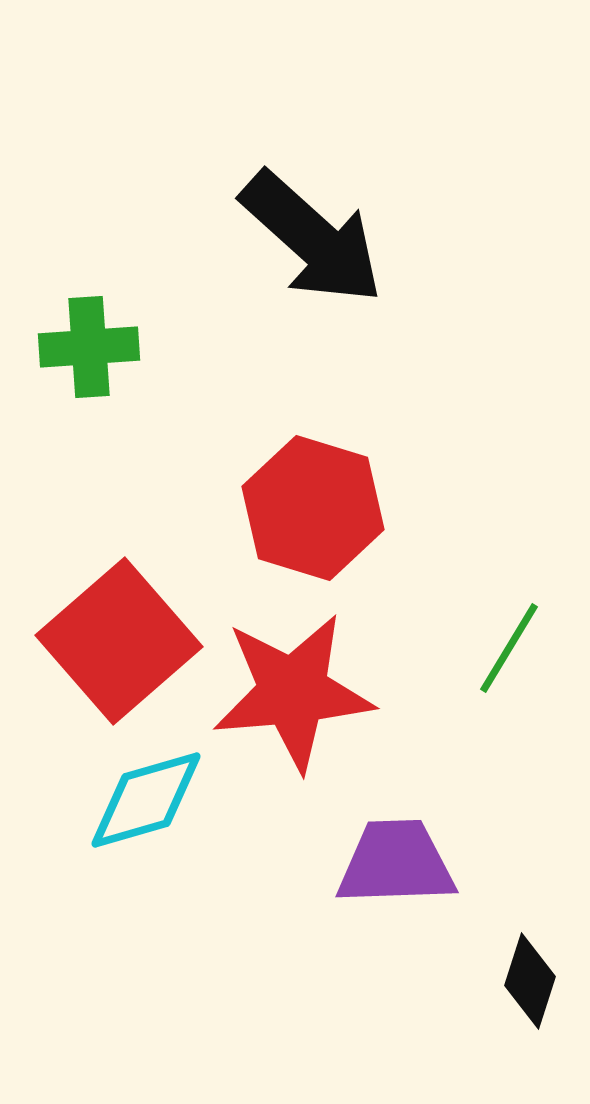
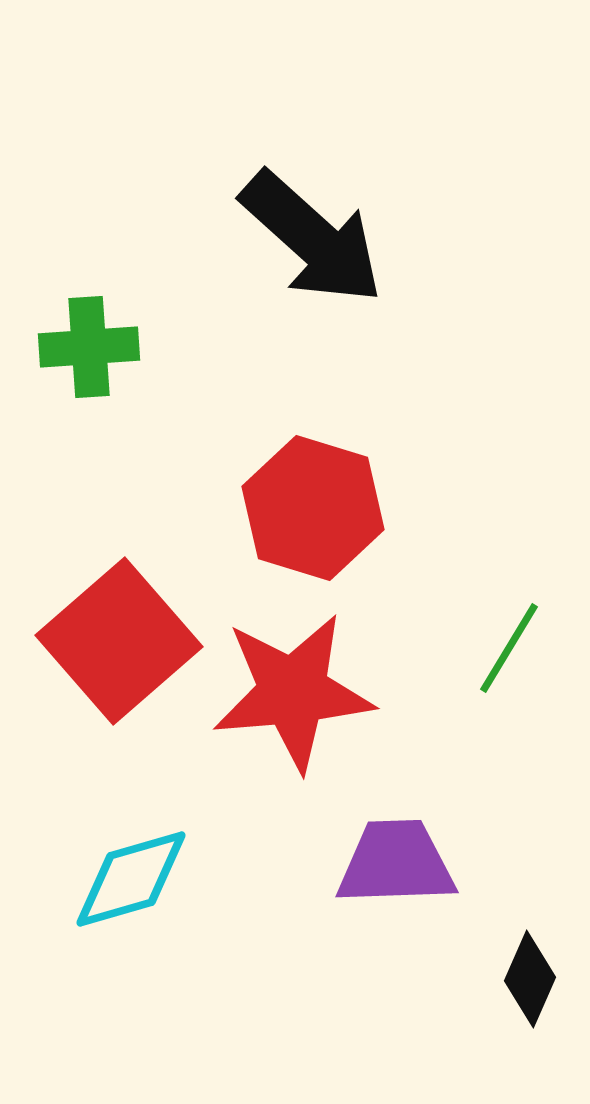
cyan diamond: moved 15 px left, 79 px down
black diamond: moved 2 px up; rotated 6 degrees clockwise
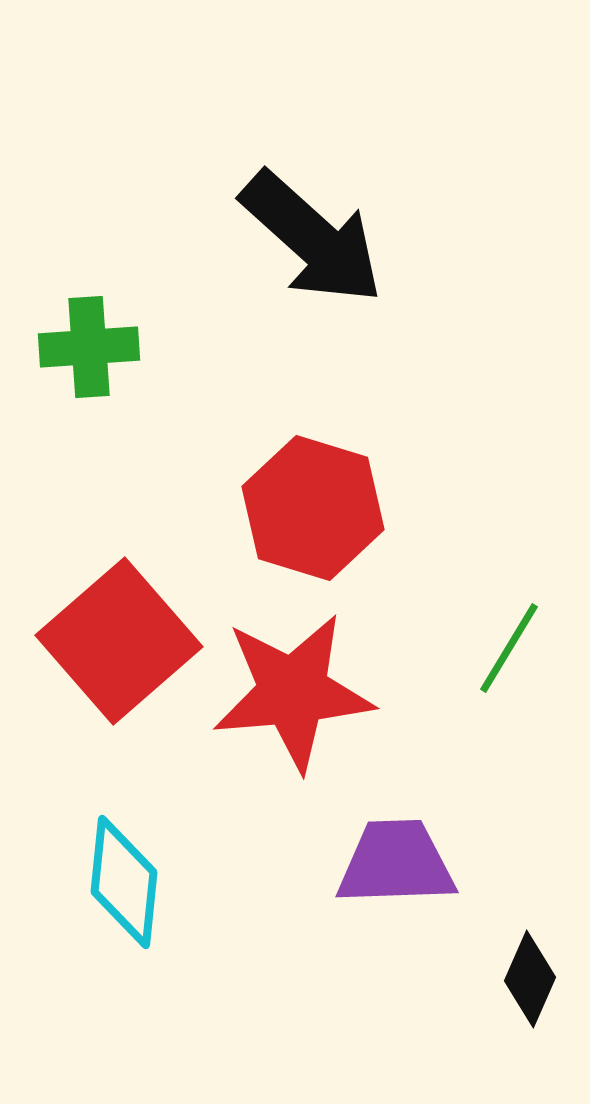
cyan diamond: moved 7 px left, 3 px down; rotated 68 degrees counterclockwise
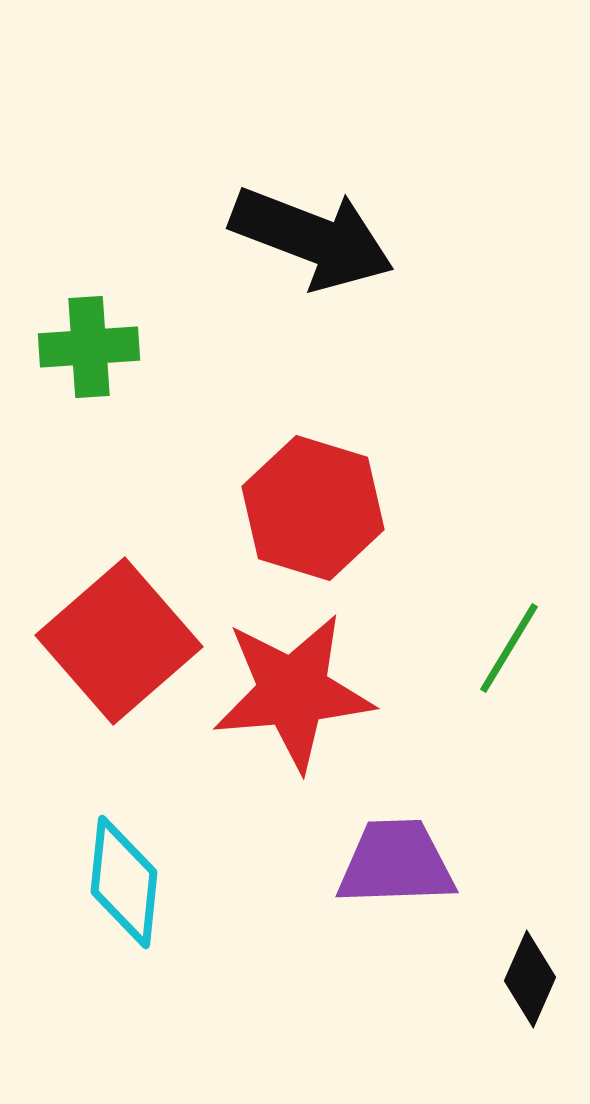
black arrow: rotated 21 degrees counterclockwise
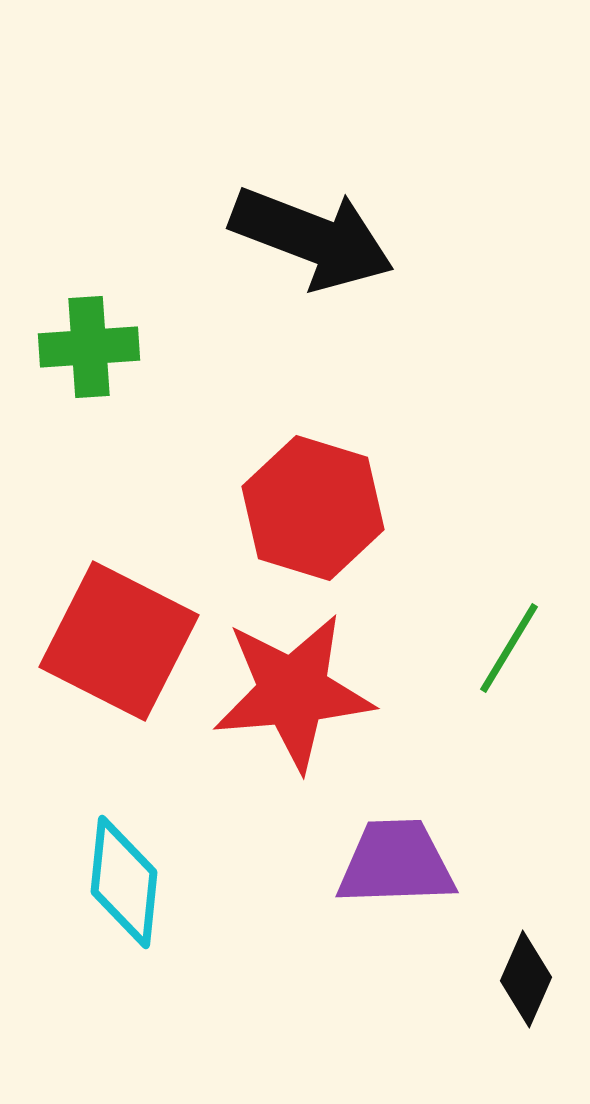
red square: rotated 22 degrees counterclockwise
black diamond: moved 4 px left
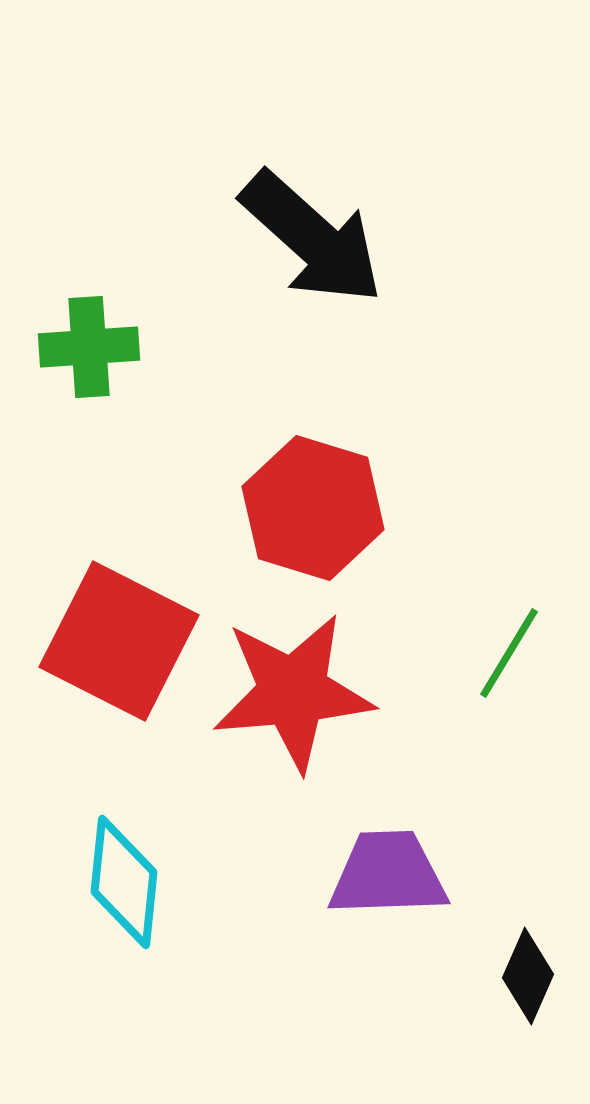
black arrow: rotated 21 degrees clockwise
green line: moved 5 px down
purple trapezoid: moved 8 px left, 11 px down
black diamond: moved 2 px right, 3 px up
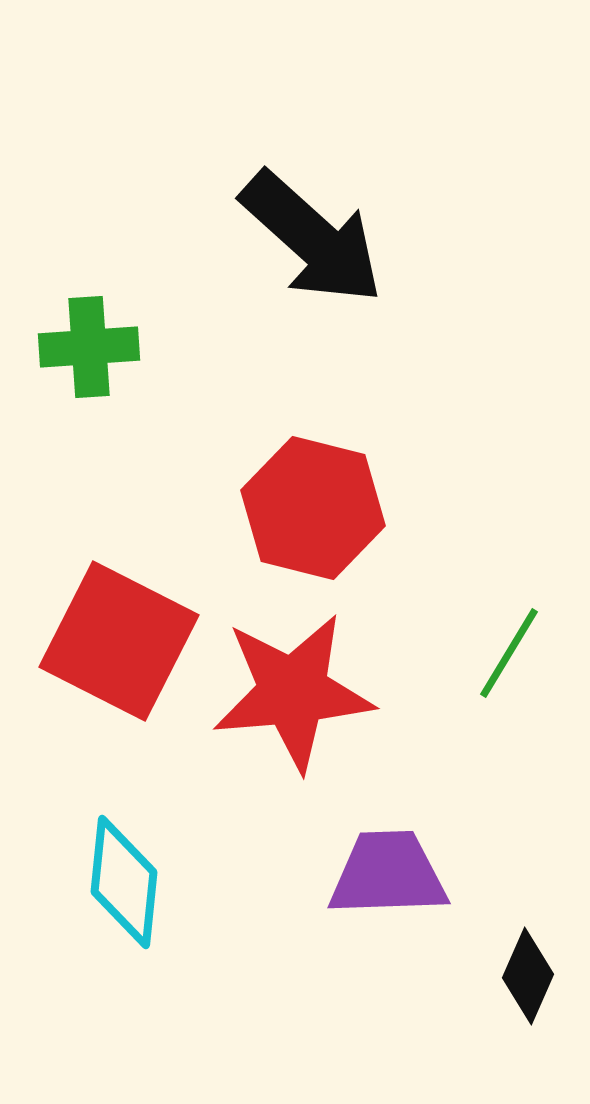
red hexagon: rotated 3 degrees counterclockwise
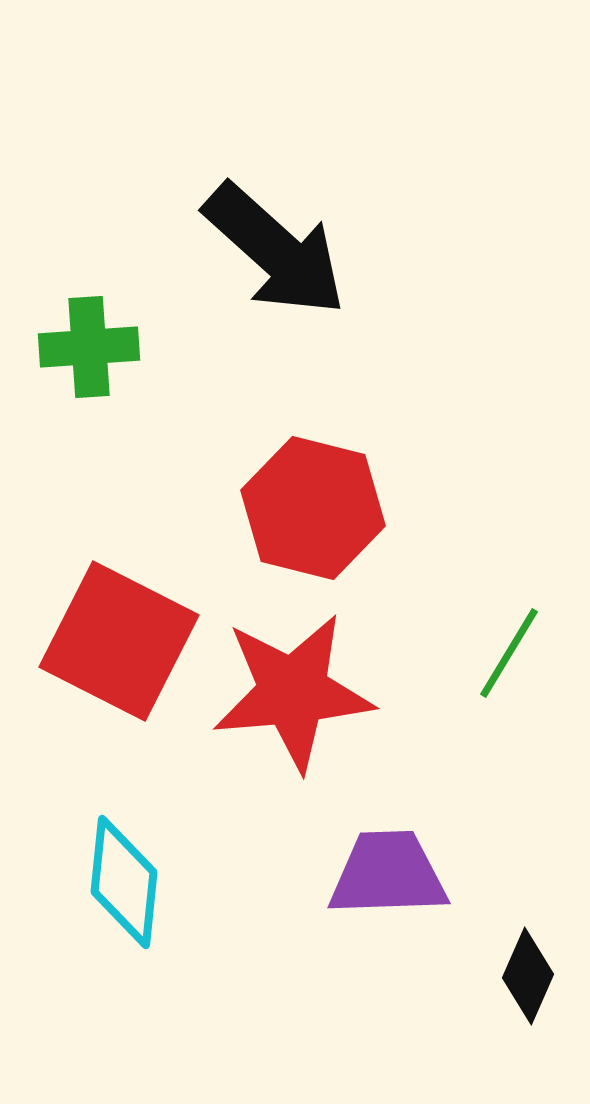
black arrow: moved 37 px left, 12 px down
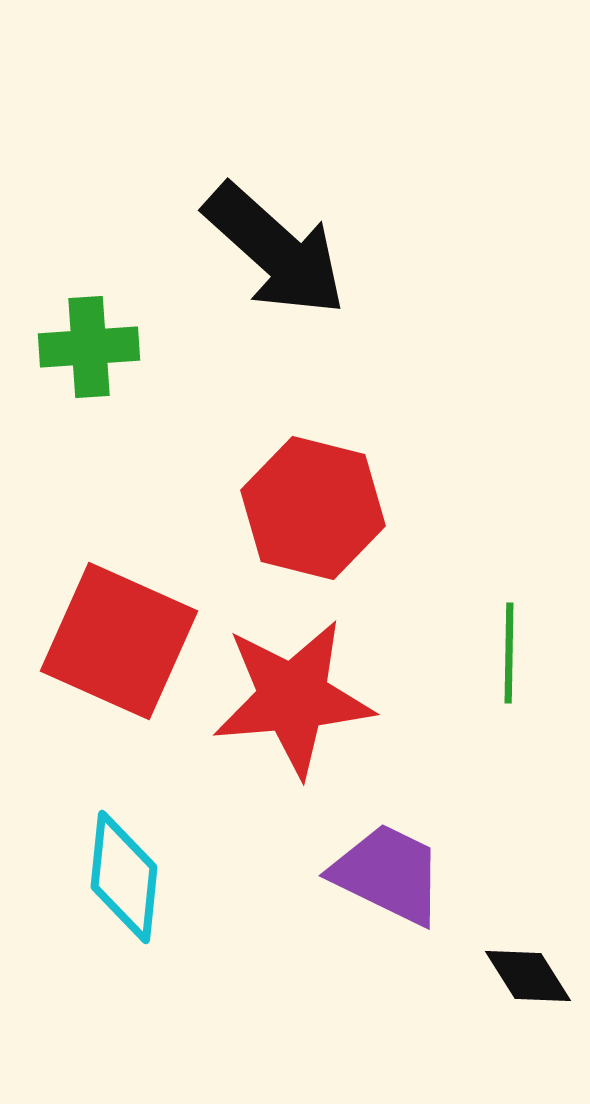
red square: rotated 3 degrees counterclockwise
green line: rotated 30 degrees counterclockwise
red star: moved 6 px down
purple trapezoid: rotated 28 degrees clockwise
cyan diamond: moved 5 px up
black diamond: rotated 56 degrees counterclockwise
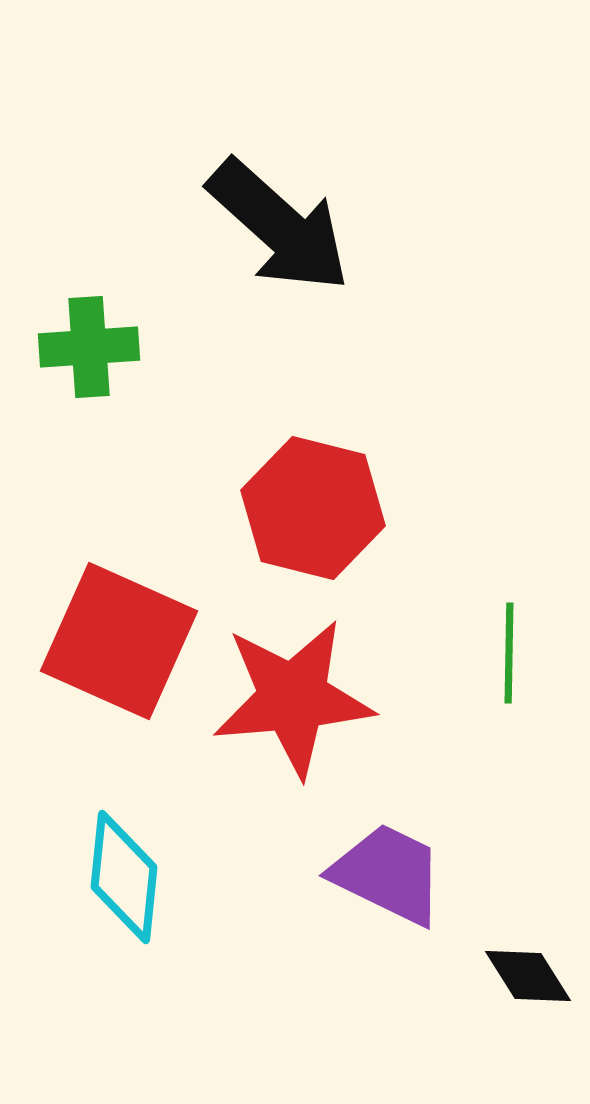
black arrow: moved 4 px right, 24 px up
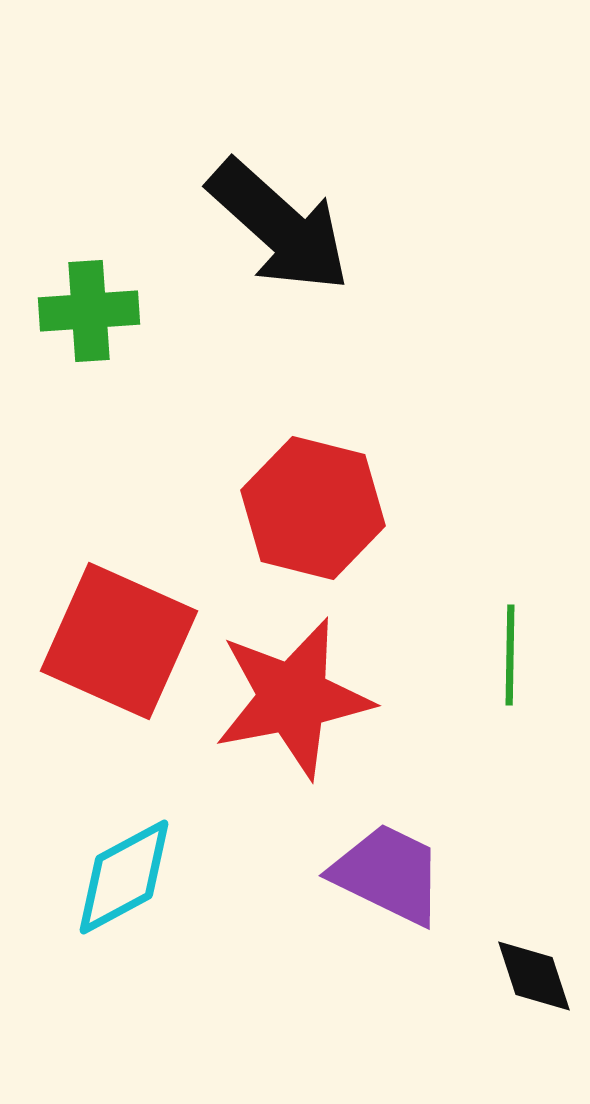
green cross: moved 36 px up
green line: moved 1 px right, 2 px down
red star: rotated 6 degrees counterclockwise
cyan diamond: rotated 56 degrees clockwise
black diamond: moved 6 px right; rotated 14 degrees clockwise
